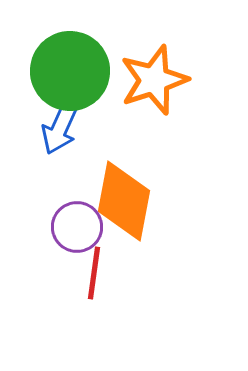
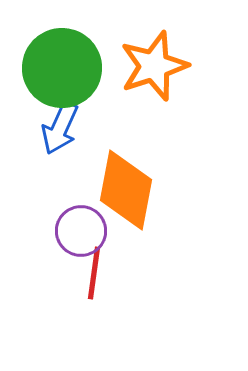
green circle: moved 8 px left, 3 px up
orange star: moved 14 px up
orange diamond: moved 2 px right, 11 px up
purple circle: moved 4 px right, 4 px down
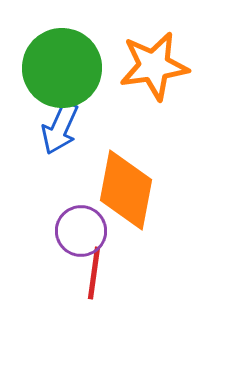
orange star: rotated 10 degrees clockwise
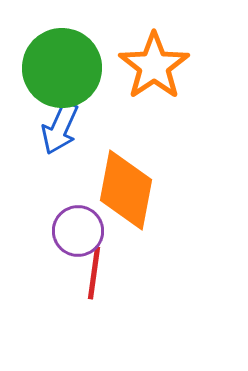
orange star: rotated 26 degrees counterclockwise
purple circle: moved 3 px left
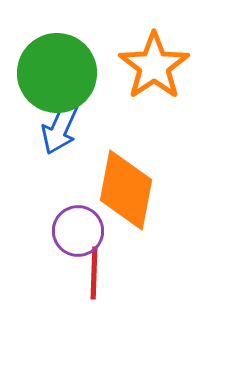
green circle: moved 5 px left, 5 px down
red line: rotated 6 degrees counterclockwise
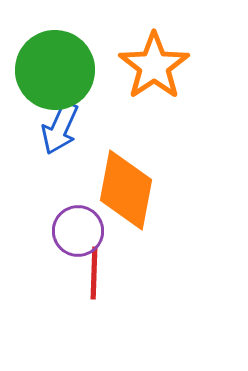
green circle: moved 2 px left, 3 px up
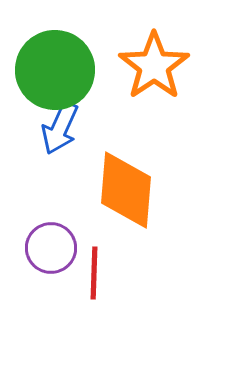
orange diamond: rotated 6 degrees counterclockwise
purple circle: moved 27 px left, 17 px down
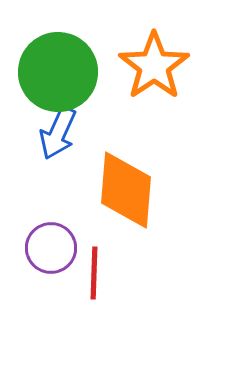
green circle: moved 3 px right, 2 px down
blue arrow: moved 2 px left, 5 px down
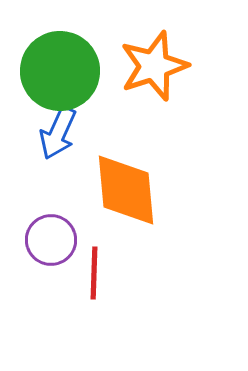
orange star: rotated 16 degrees clockwise
green circle: moved 2 px right, 1 px up
orange diamond: rotated 10 degrees counterclockwise
purple circle: moved 8 px up
